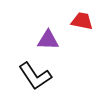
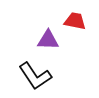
red trapezoid: moved 7 px left
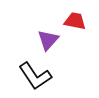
purple triangle: rotated 50 degrees counterclockwise
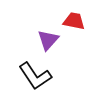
red trapezoid: moved 1 px left
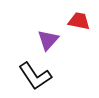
red trapezoid: moved 5 px right
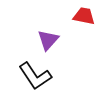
red trapezoid: moved 5 px right, 5 px up
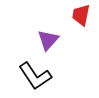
red trapezoid: moved 3 px left, 1 px up; rotated 90 degrees counterclockwise
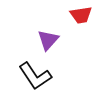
red trapezoid: rotated 110 degrees counterclockwise
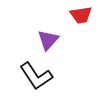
black L-shape: moved 1 px right
